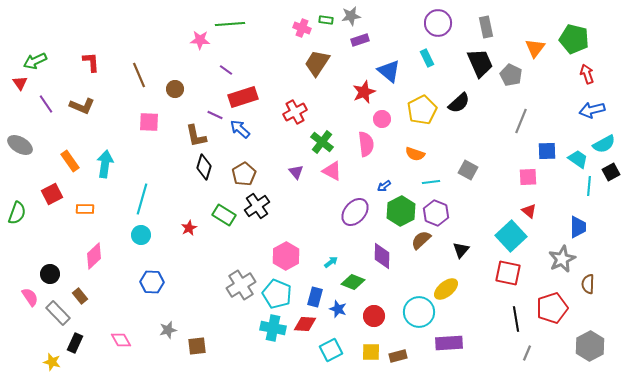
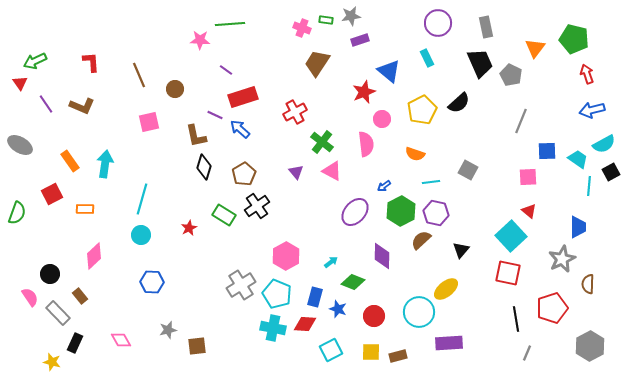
pink square at (149, 122): rotated 15 degrees counterclockwise
purple hexagon at (436, 213): rotated 10 degrees counterclockwise
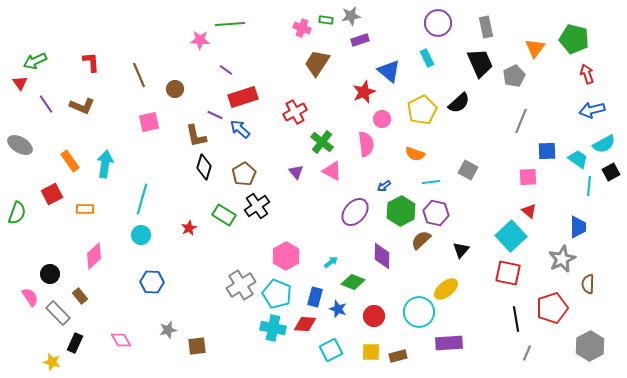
gray pentagon at (511, 75): moved 3 px right, 1 px down; rotated 20 degrees clockwise
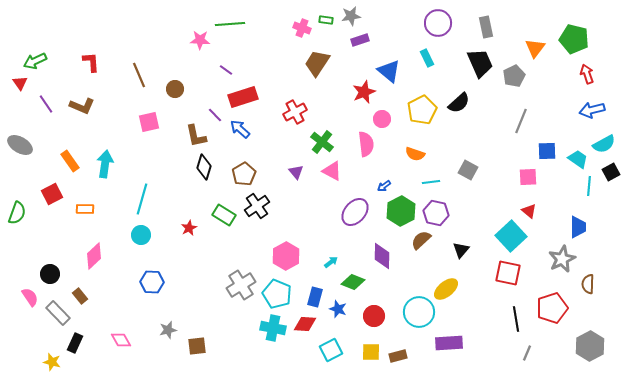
purple line at (215, 115): rotated 21 degrees clockwise
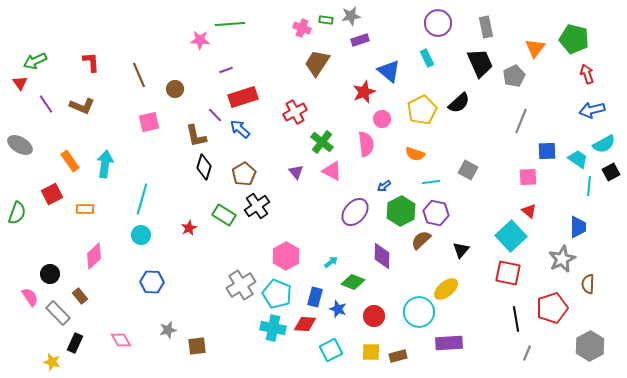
purple line at (226, 70): rotated 56 degrees counterclockwise
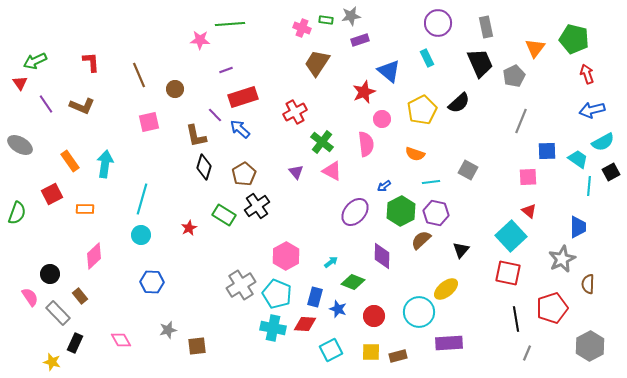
cyan semicircle at (604, 144): moved 1 px left, 2 px up
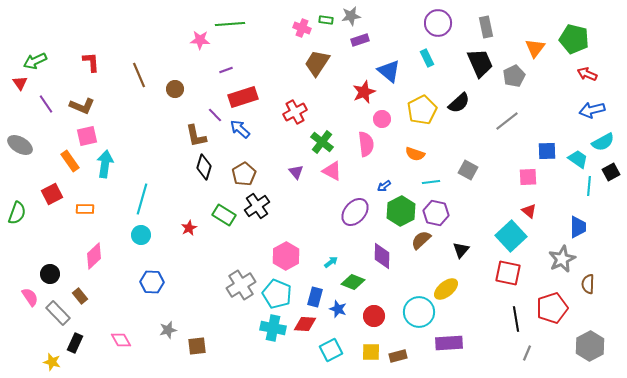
red arrow at (587, 74): rotated 48 degrees counterclockwise
gray line at (521, 121): moved 14 px left; rotated 30 degrees clockwise
pink square at (149, 122): moved 62 px left, 14 px down
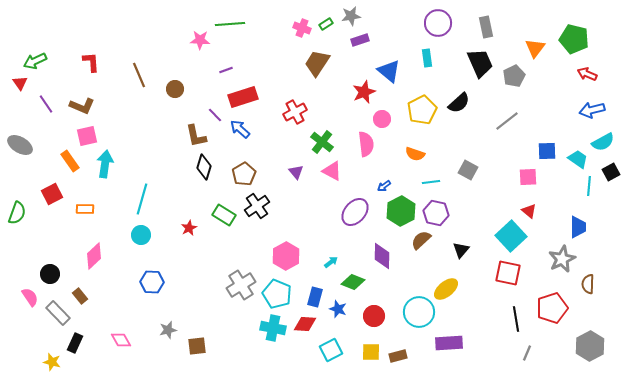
green rectangle at (326, 20): moved 4 px down; rotated 40 degrees counterclockwise
cyan rectangle at (427, 58): rotated 18 degrees clockwise
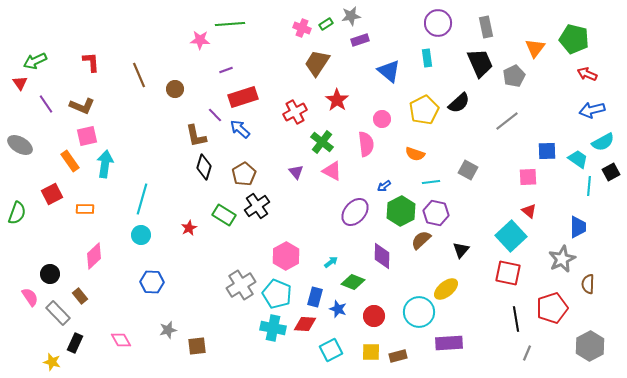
red star at (364, 92): moved 27 px left, 8 px down; rotated 15 degrees counterclockwise
yellow pentagon at (422, 110): moved 2 px right
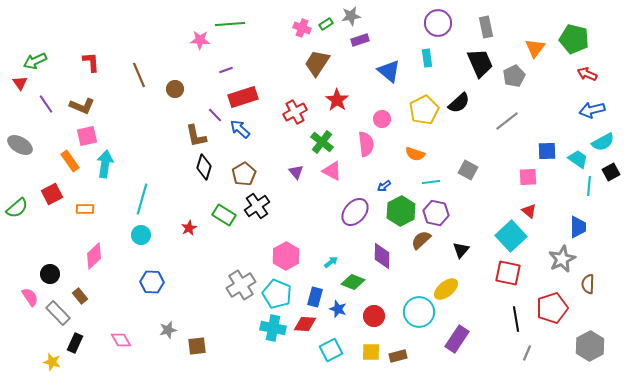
green semicircle at (17, 213): moved 5 px up; rotated 30 degrees clockwise
purple rectangle at (449, 343): moved 8 px right, 4 px up; rotated 52 degrees counterclockwise
